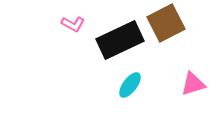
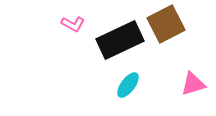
brown square: moved 1 px down
cyan ellipse: moved 2 px left
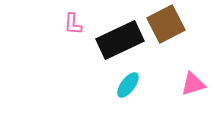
pink L-shape: rotated 65 degrees clockwise
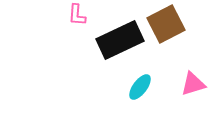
pink L-shape: moved 4 px right, 9 px up
cyan ellipse: moved 12 px right, 2 px down
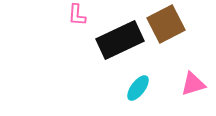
cyan ellipse: moved 2 px left, 1 px down
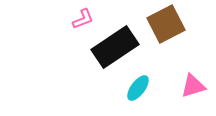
pink L-shape: moved 6 px right, 4 px down; rotated 115 degrees counterclockwise
black rectangle: moved 5 px left, 7 px down; rotated 9 degrees counterclockwise
pink triangle: moved 2 px down
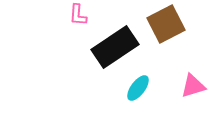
pink L-shape: moved 5 px left, 4 px up; rotated 115 degrees clockwise
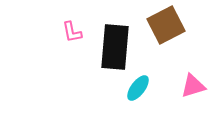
pink L-shape: moved 6 px left, 17 px down; rotated 15 degrees counterclockwise
brown square: moved 1 px down
black rectangle: rotated 51 degrees counterclockwise
